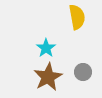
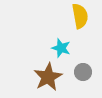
yellow semicircle: moved 3 px right, 1 px up
cyan star: moved 15 px right; rotated 18 degrees counterclockwise
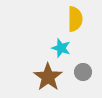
yellow semicircle: moved 5 px left, 3 px down; rotated 10 degrees clockwise
brown star: rotated 8 degrees counterclockwise
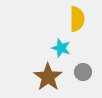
yellow semicircle: moved 2 px right
